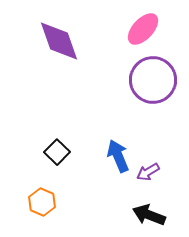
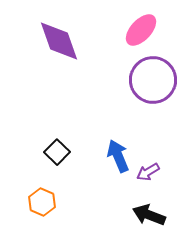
pink ellipse: moved 2 px left, 1 px down
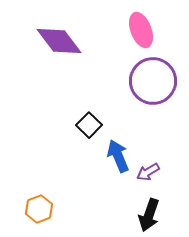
pink ellipse: rotated 64 degrees counterclockwise
purple diamond: rotated 18 degrees counterclockwise
purple circle: moved 1 px down
black square: moved 32 px right, 27 px up
orange hexagon: moved 3 px left, 7 px down; rotated 16 degrees clockwise
black arrow: rotated 92 degrees counterclockwise
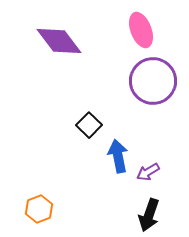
blue arrow: rotated 12 degrees clockwise
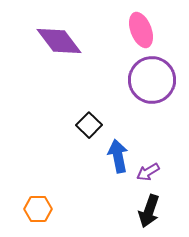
purple circle: moved 1 px left, 1 px up
orange hexagon: moved 1 px left; rotated 20 degrees clockwise
black arrow: moved 4 px up
